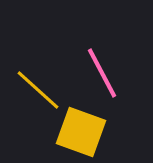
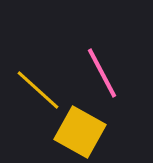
yellow square: moved 1 px left; rotated 9 degrees clockwise
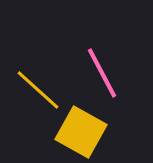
yellow square: moved 1 px right
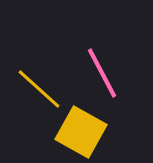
yellow line: moved 1 px right, 1 px up
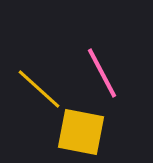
yellow square: rotated 18 degrees counterclockwise
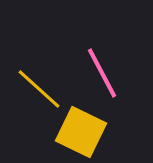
yellow square: rotated 15 degrees clockwise
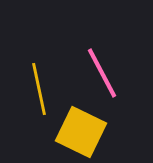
yellow line: rotated 36 degrees clockwise
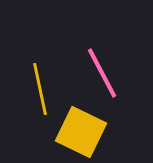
yellow line: moved 1 px right
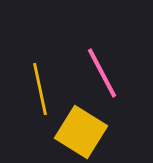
yellow square: rotated 6 degrees clockwise
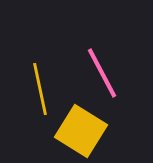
yellow square: moved 1 px up
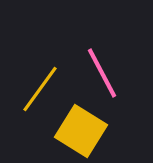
yellow line: rotated 48 degrees clockwise
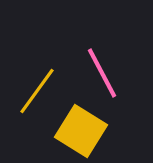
yellow line: moved 3 px left, 2 px down
